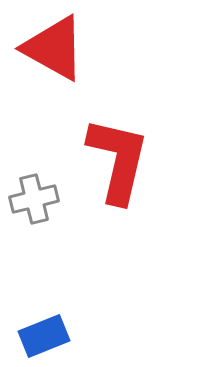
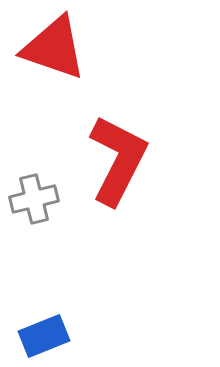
red triangle: rotated 10 degrees counterclockwise
red L-shape: rotated 14 degrees clockwise
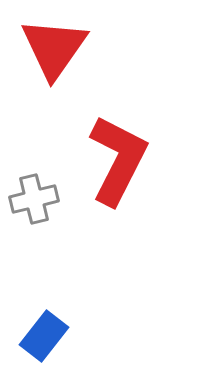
red triangle: rotated 46 degrees clockwise
blue rectangle: rotated 30 degrees counterclockwise
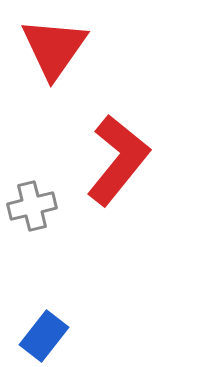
red L-shape: rotated 12 degrees clockwise
gray cross: moved 2 px left, 7 px down
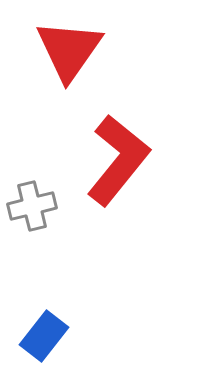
red triangle: moved 15 px right, 2 px down
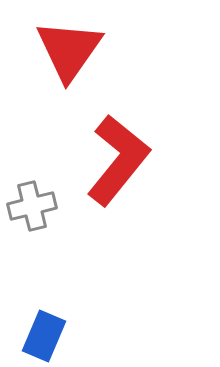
blue rectangle: rotated 15 degrees counterclockwise
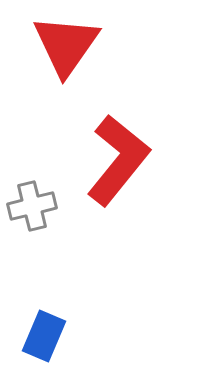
red triangle: moved 3 px left, 5 px up
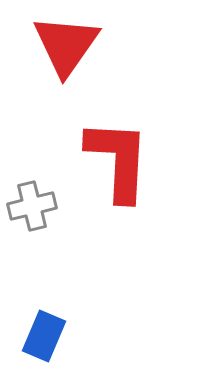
red L-shape: rotated 36 degrees counterclockwise
